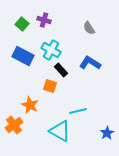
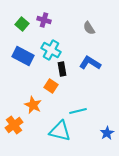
black rectangle: moved 1 px right, 1 px up; rotated 32 degrees clockwise
orange square: moved 1 px right; rotated 16 degrees clockwise
orange star: moved 3 px right
cyan triangle: rotated 15 degrees counterclockwise
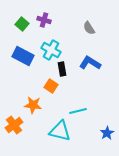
orange star: rotated 18 degrees counterclockwise
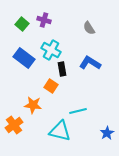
blue rectangle: moved 1 px right, 2 px down; rotated 10 degrees clockwise
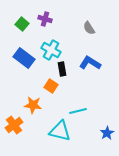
purple cross: moved 1 px right, 1 px up
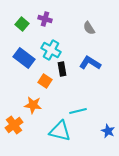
orange square: moved 6 px left, 5 px up
blue star: moved 1 px right, 2 px up; rotated 16 degrees counterclockwise
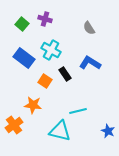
black rectangle: moved 3 px right, 5 px down; rotated 24 degrees counterclockwise
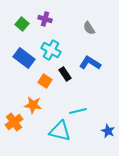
orange cross: moved 3 px up
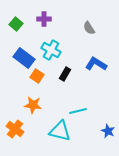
purple cross: moved 1 px left; rotated 16 degrees counterclockwise
green square: moved 6 px left
blue L-shape: moved 6 px right, 1 px down
black rectangle: rotated 64 degrees clockwise
orange square: moved 8 px left, 5 px up
orange cross: moved 1 px right, 7 px down; rotated 18 degrees counterclockwise
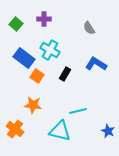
cyan cross: moved 1 px left
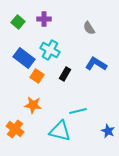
green square: moved 2 px right, 2 px up
